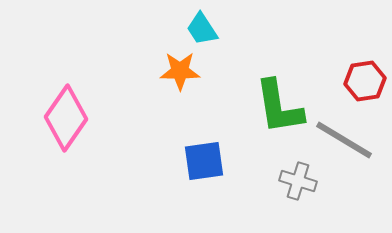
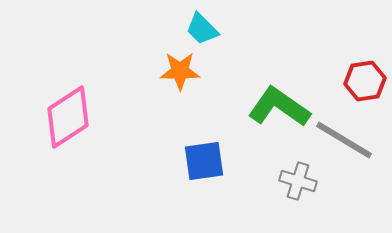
cyan trapezoid: rotated 12 degrees counterclockwise
green L-shape: rotated 134 degrees clockwise
pink diamond: moved 2 px right, 1 px up; rotated 22 degrees clockwise
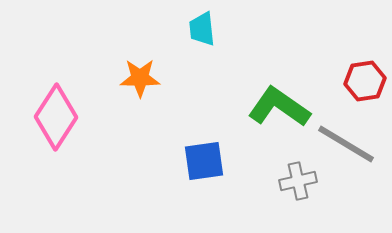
cyan trapezoid: rotated 39 degrees clockwise
orange star: moved 40 px left, 7 px down
pink diamond: moved 12 px left; rotated 24 degrees counterclockwise
gray line: moved 2 px right, 4 px down
gray cross: rotated 30 degrees counterclockwise
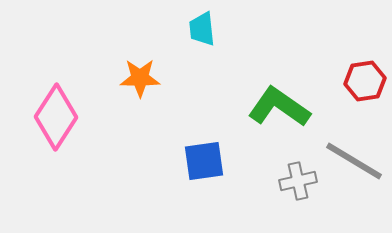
gray line: moved 8 px right, 17 px down
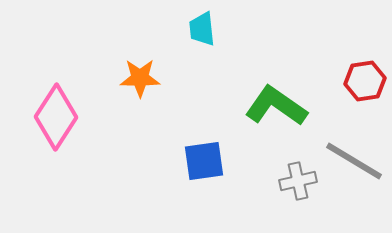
green L-shape: moved 3 px left, 1 px up
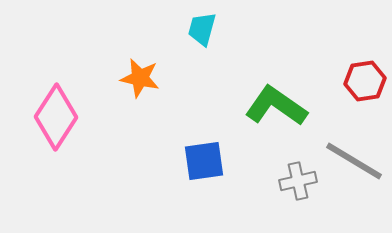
cyan trapezoid: rotated 21 degrees clockwise
orange star: rotated 12 degrees clockwise
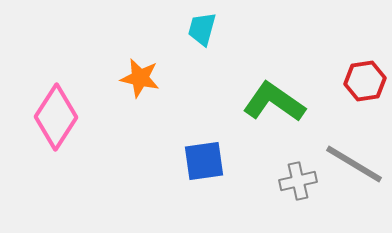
green L-shape: moved 2 px left, 4 px up
gray line: moved 3 px down
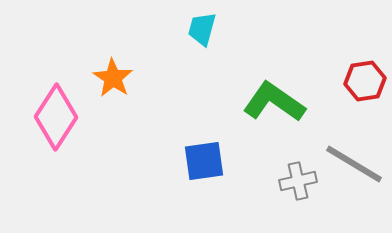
orange star: moved 27 px left; rotated 21 degrees clockwise
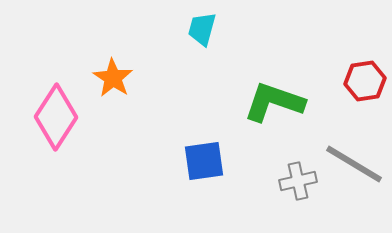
green L-shape: rotated 16 degrees counterclockwise
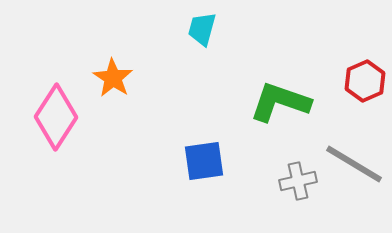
red hexagon: rotated 15 degrees counterclockwise
green L-shape: moved 6 px right
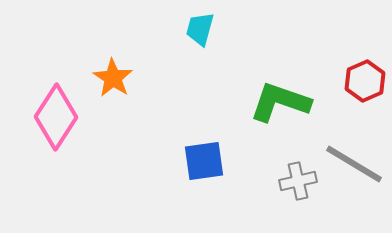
cyan trapezoid: moved 2 px left
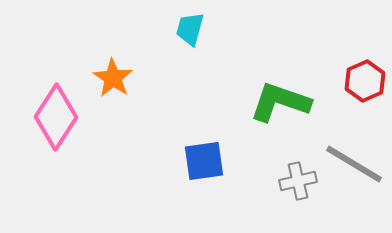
cyan trapezoid: moved 10 px left
